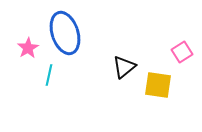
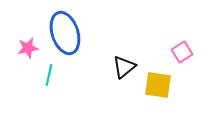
pink star: rotated 20 degrees clockwise
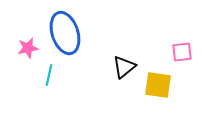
pink square: rotated 25 degrees clockwise
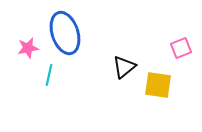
pink square: moved 1 px left, 4 px up; rotated 15 degrees counterclockwise
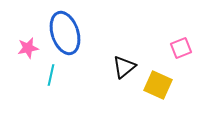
cyan line: moved 2 px right
yellow square: rotated 16 degrees clockwise
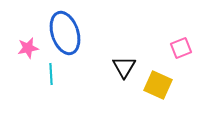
black triangle: rotated 20 degrees counterclockwise
cyan line: moved 1 px up; rotated 15 degrees counterclockwise
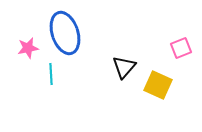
black triangle: rotated 10 degrees clockwise
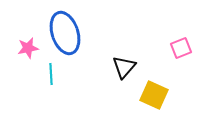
yellow square: moved 4 px left, 10 px down
